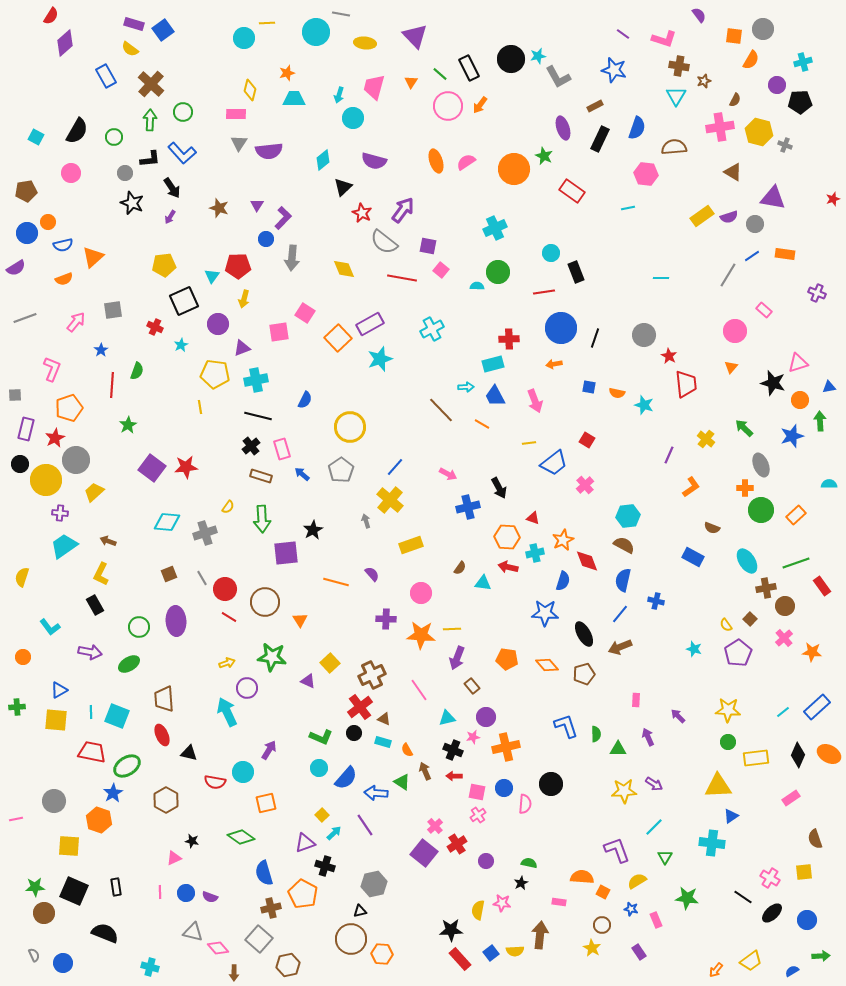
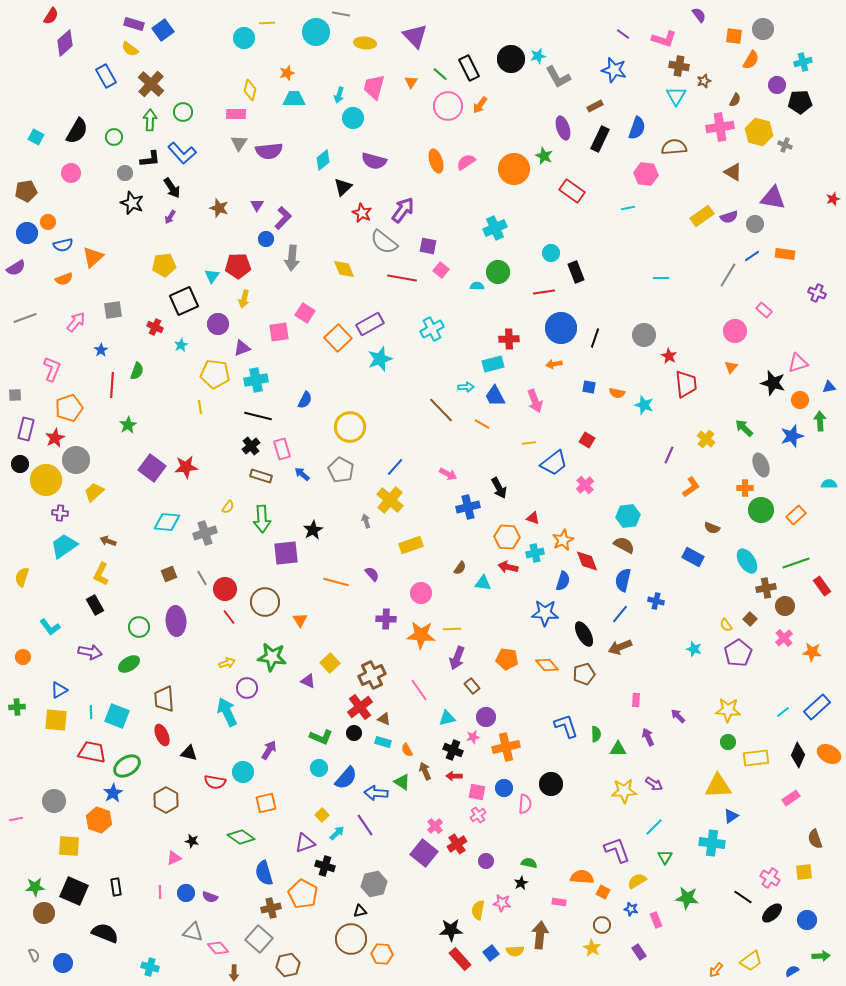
gray pentagon at (341, 470): rotated 10 degrees counterclockwise
red line at (229, 617): rotated 21 degrees clockwise
cyan arrow at (334, 833): moved 3 px right
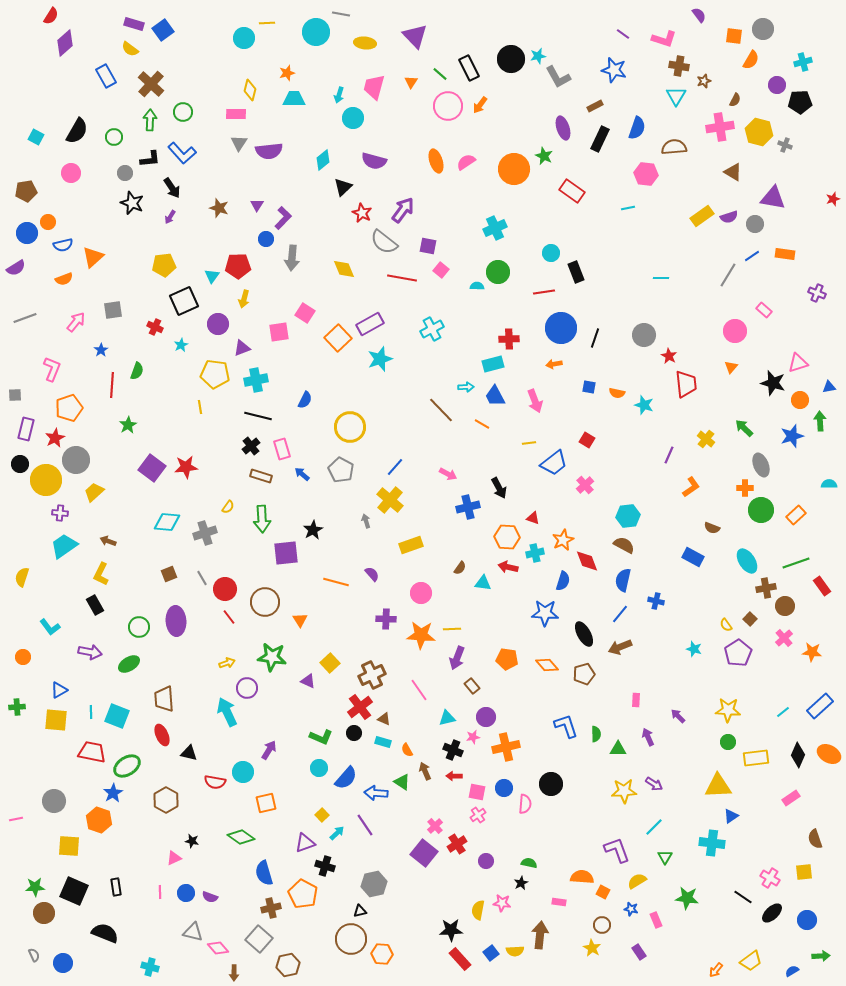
blue rectangle at (817, 707): moved 3 px right, 1 px up
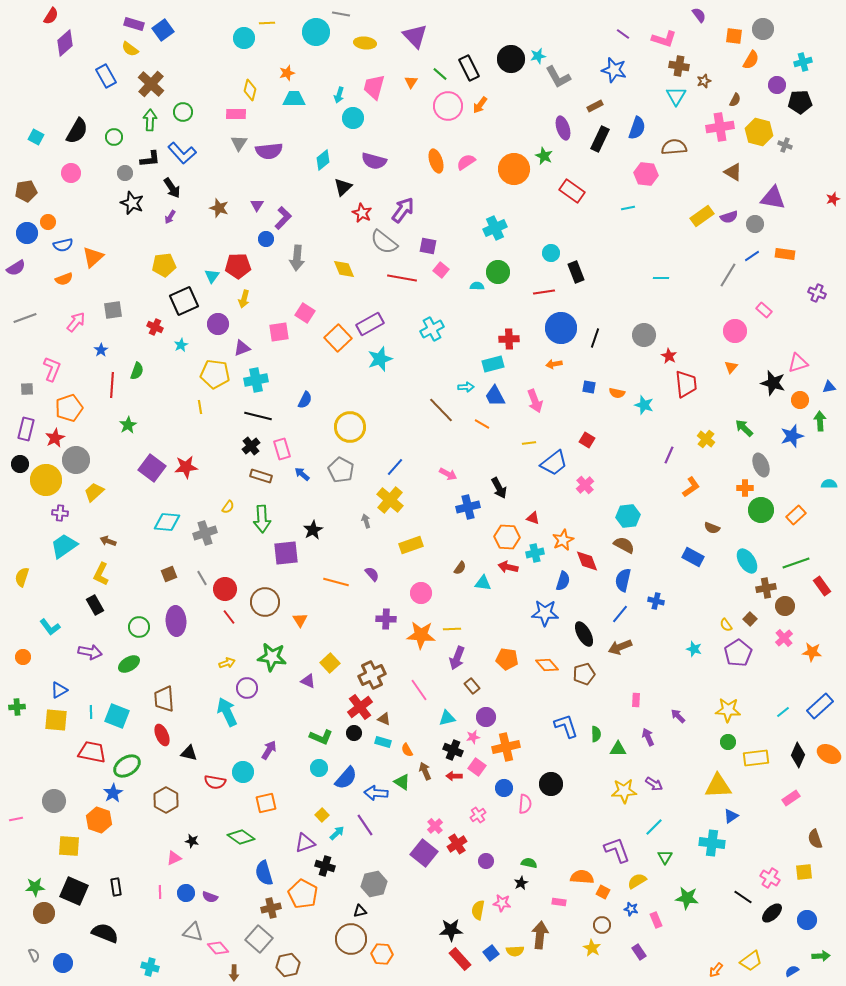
gray arrow at (292, 258): moved 5 px right
gray square at (15, 395): moved 12 px right, 6 px up
pink square at (477, 792): moved 25 px up; rotated 24 degrees clockwise
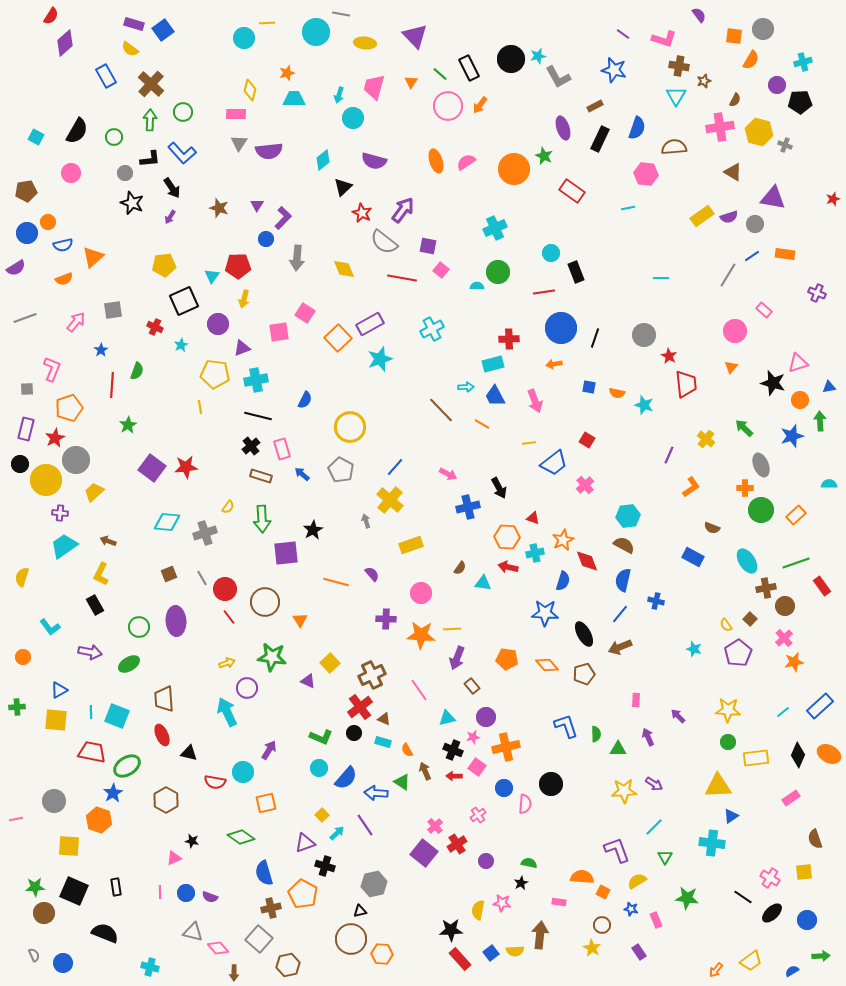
orange star at (812, 652): moved 18 px left, 10 px down; rotated 18 degrees counterclockwise
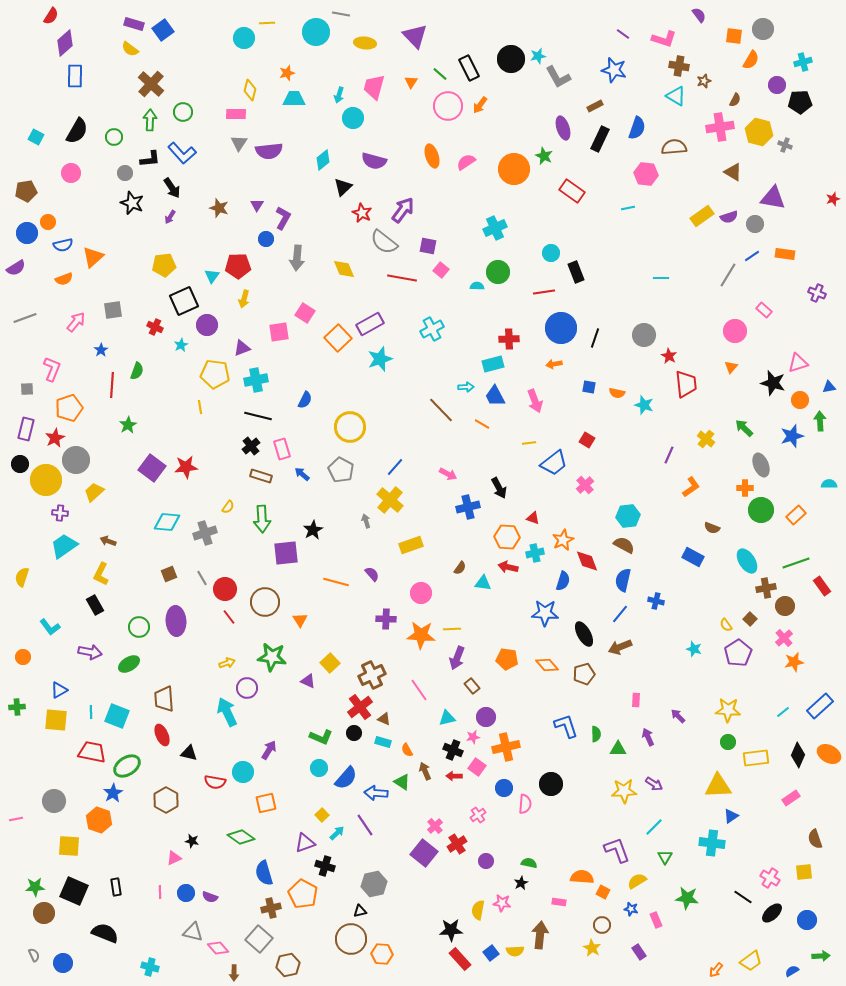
blue rectangle at (106, 76): moved 31 px left; rotated 30 degrees clockwise
cyan triangle at (676, 96): rotated 30 degrees counterclockwise
orange ellipse at (436, 161): moved 4 px left, 5 px up
purple L-shape at (283, 218): rotated 15 degrees counterclockwise
purple circle at (218, 324): moved 11 px left, 1 px down
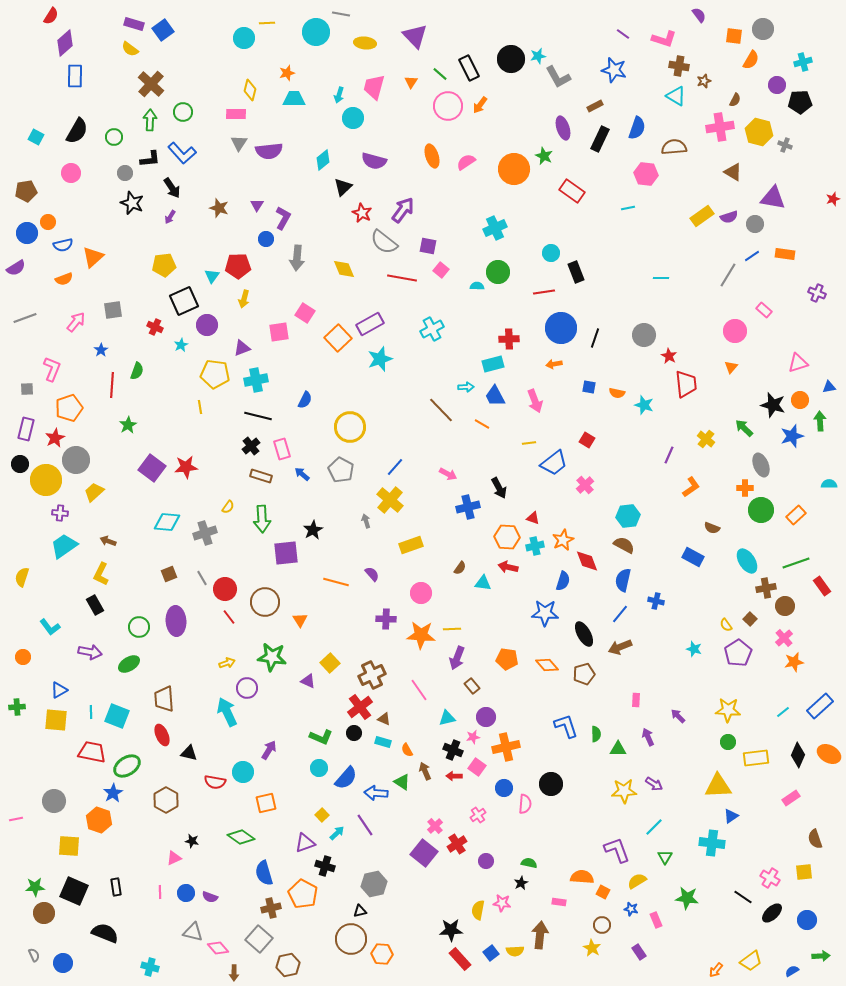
black star at (773, 383): moved 22 px down
cyan cross at (535, 553): moved 7 px up
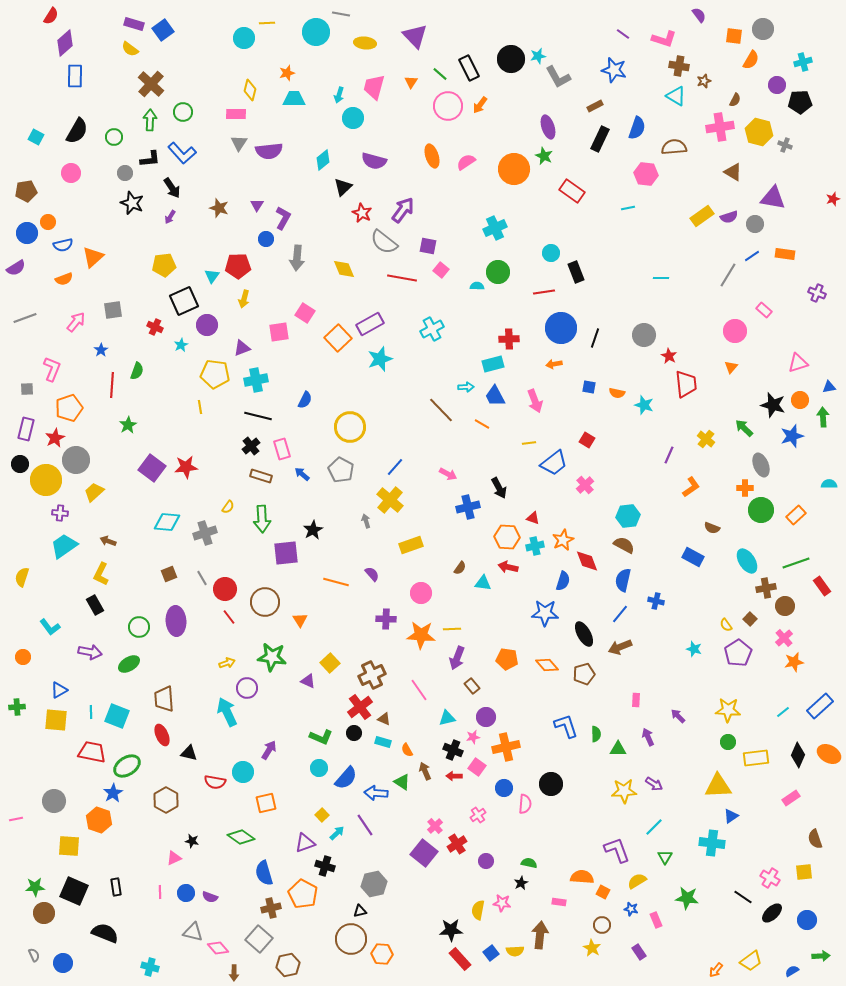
purple ellipse at (563, 128): moved 15 px left, 1 px up
green arrow at (820, 421): moved 3 px right, 4 px up
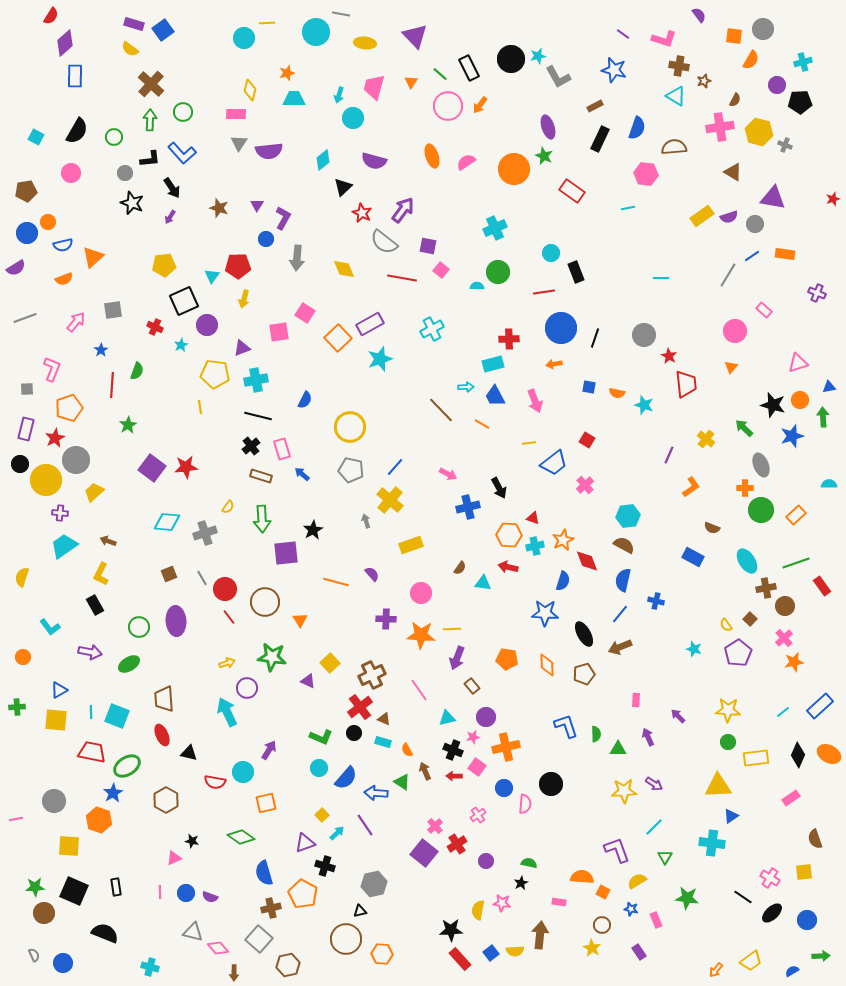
gray pentagon at (341, 470): moved 10 px right; rotated 15 degrees counterclockwise
orange hexagon at (507, 537): moved 2 px right, 2 px up
orange diamond at (547, 665): rotated 40 degrees clockwise
brown circle at (351, 939): moved 5 px left
